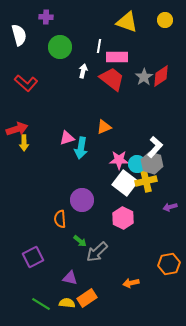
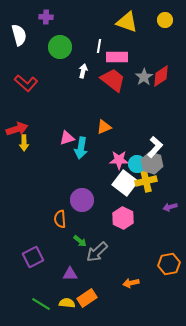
red trapezoid: moved 1 px right, 1 px down
purple triangle: moved 4 px up; rotated 14 degrees counterclockwise
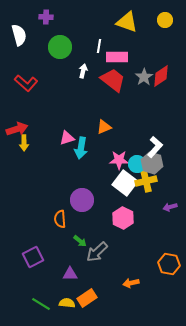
orange hexagon: rotated 20 degrees clockwise
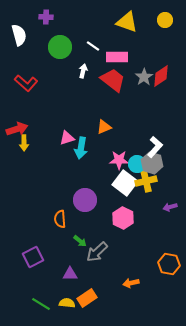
white line: moved 6 px left; rotated 64 degrees counterclockwise
purple circle: moved 3 px right
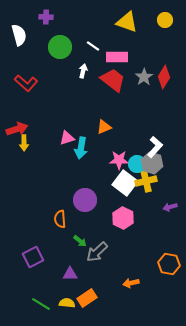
red diamond: moved 3 px right, 1 px down; rotated 25 degrees counterclockwise
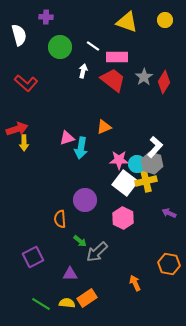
red diamond: moved 5 px down
purple arrow: moved 1 px left, 6 px down; rotated 40 degrees clockwise
orange arrow: moved 4 px right; rotated 77 degrees clockwise
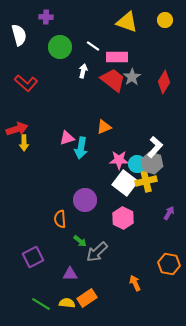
gray star: moved 12 px left
purple arrow: rotated 96 degrees clockwise
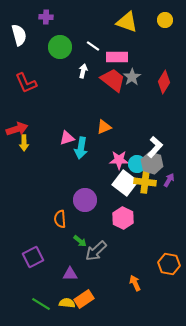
red L-shape: rotated 25 degrees clockwise
yellow cross: moved 1 px left, 1 px down; rotated 20 degrees clockwise
purple arrow: moved 33 px up
gray arrow: moved 1 px left, 1 px up
orange rectangle: moved 3 px left, 1 px down
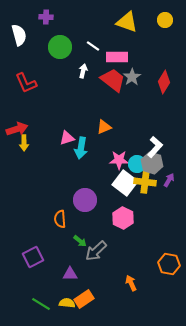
orange arrow: moved 4 px left
